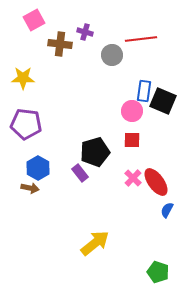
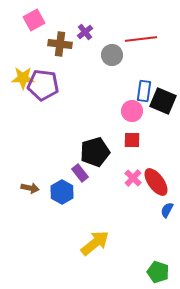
purple cross: rotated 35 degrees clockwise
purple pentagon: moved 17 px right, 39 px up
blue hexagon: moved 24 px right, 24 px down
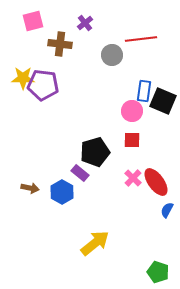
pink square: moved 1 px left, 1 px down; rotated 15 degrees clockwise
purple cross: moved 9 px up
purple rectangle: rotated 12 degrees counterclockwise
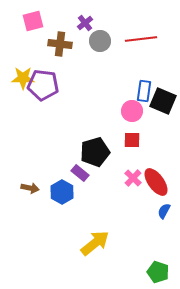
gray circle: moved 12 px left, 14 px up
blue semicircle: moved 3 px left, 1 px down
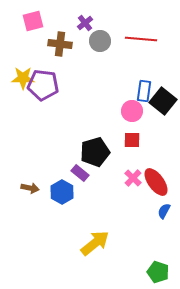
red line: rotated 12 degrees clockwise
black square: rotated 16 degrees clockwise
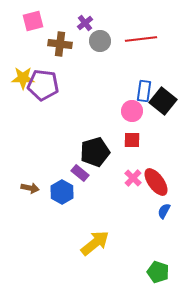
red line: rotated 12 degrees counterclockwise
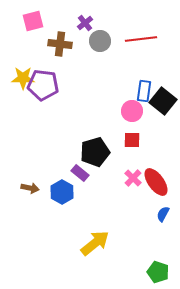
blue semicircle: moved 1 px left, 3 px down
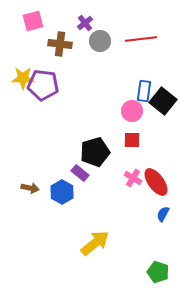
pink cross: rotated 12 degrees counterclockwise
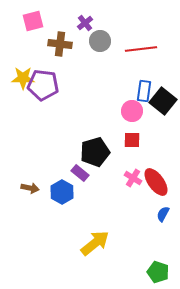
red line: moved 10 px down
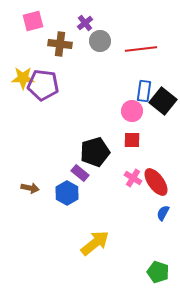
blue hexagon: moved 5 px right, 1 px down
blue semicircle: moved 1 px up
